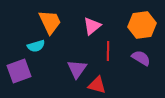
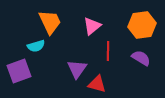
red triangle: moved 1 px up
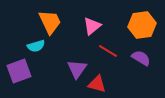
red line: rotated 60 degrees counterclockwise
